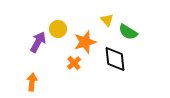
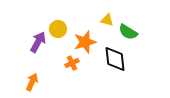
yellow triangle: rotated 32 degrees counterclockwise
orange cross: moved 2 px left; rotated 16 degrees clockwise
orange arrow: rotated 18 degrees clockwise
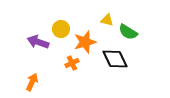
yellow circle: moved 3 px right
purple arrow: rotated 100 degrees counterclockwise
black diamond: rotated 20 degrees counterclockwise
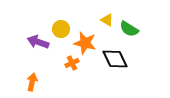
yellow triangle: rotated 16 degrees clockwise
green semicircle: moved 1 px right, 3 px up
orange star: moved 1 px down; rotated 30 degrees clockwise
orange arrow: rotated 12 degrees counterclockwise
